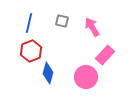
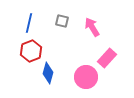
pink rectangle: moved 2 px right, 3 px down
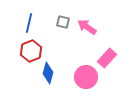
gray square: moved 1 px right, 1 px down
pink arrow: moved 5 px left; rotated 24 degrees counterclockwise
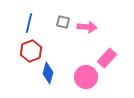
pink arrow: rotated 150 degrees clockwise
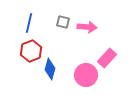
blue diamond: moved 2 px right, 4 px up
pink circle: moved 2 px up
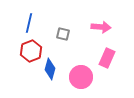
gray square: moved 12 px down
pink arrow: moved 14 px right
pink rectangle: rotated 18 degrees counterclockwise
pink circle: moved 5 px left, 2 px down
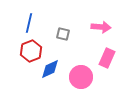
blue diamond: rotated 50 degrees clockwise
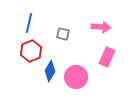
pink rectangle: moved 1 px up
blue diamond: moved 2 px down; rotated 35 degrees counterclockwise
pink circle: moved 5 px left
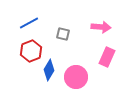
blue line: rotated 48 degrees clockwise
blue diamond: moved 1 px left, 1 px up
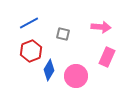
pink circle: moved 1 px up
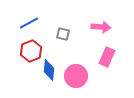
blue diamond: rotated 25 degrees counterclockwise
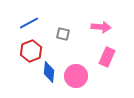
blue diamond: moved 2 px down
